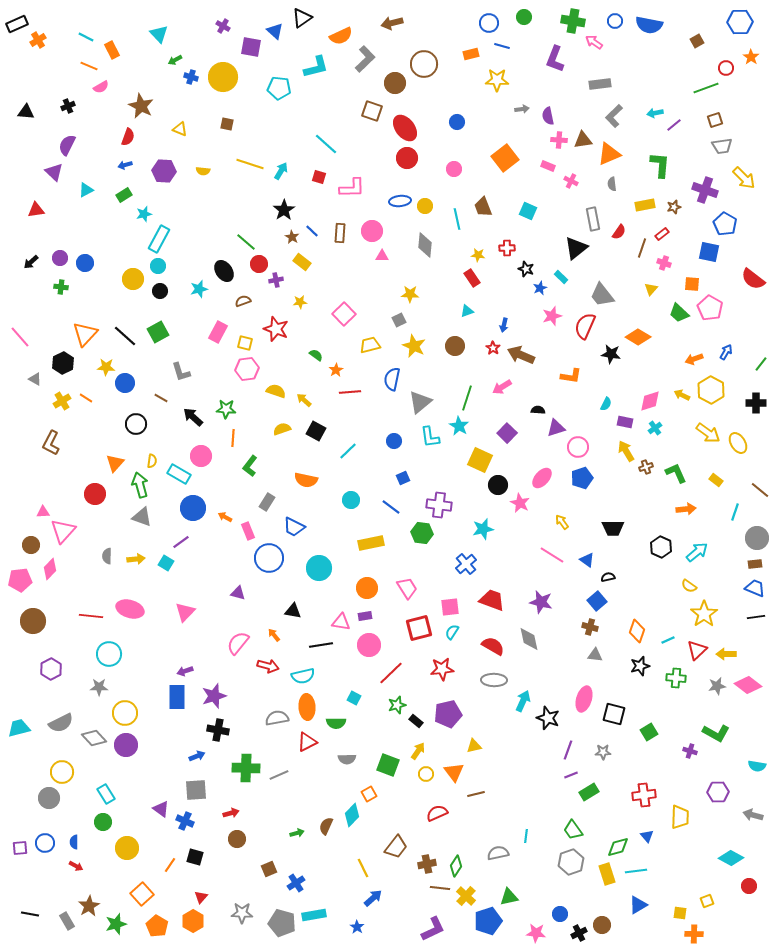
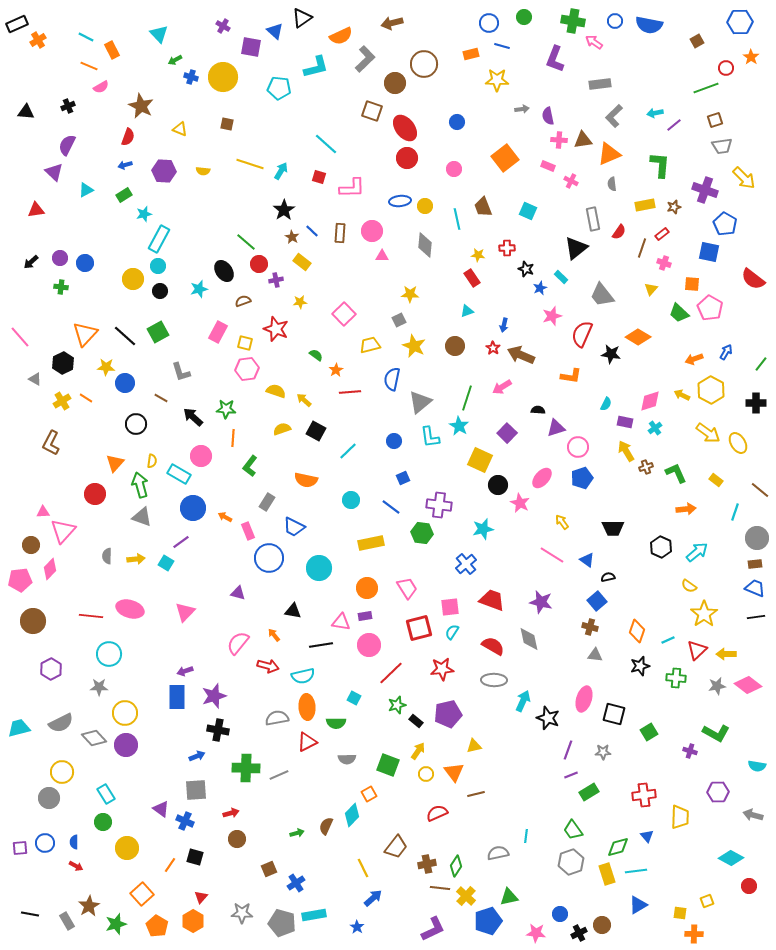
red semicircle at (585, 326): moved 3 px left, 8 px down
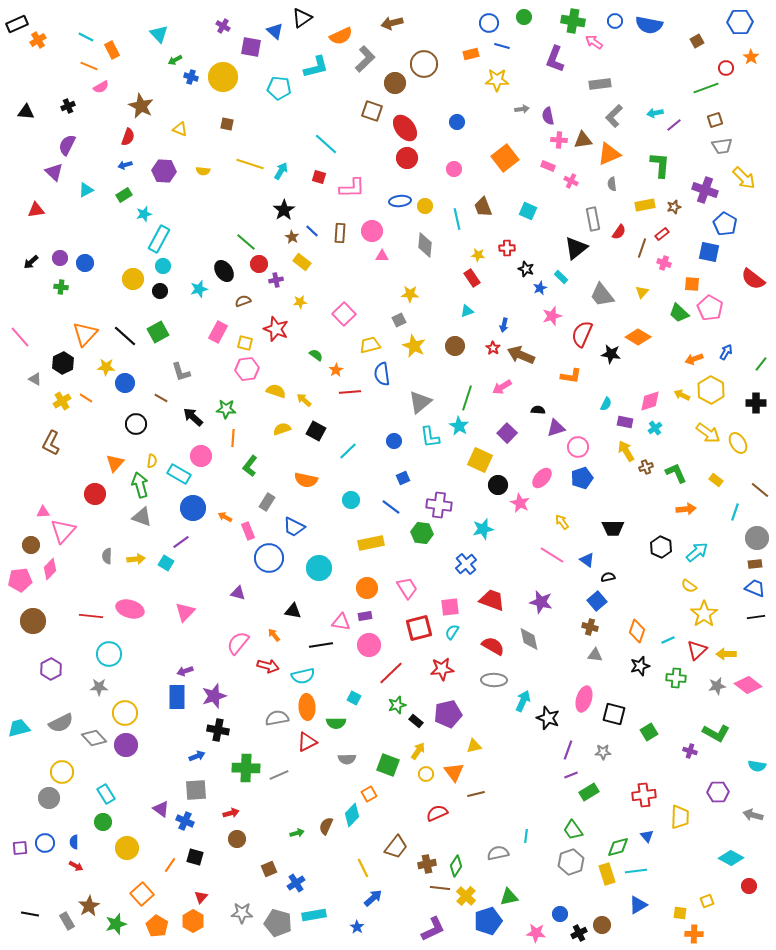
cyan circle at (158, 266): moved 5 px right
yellow triangle at (651, 289): moved 9 px left, 3 px down
blue semicircle at (392, 379): moved 10 px left, 5 px up; rotated 20 degrees counterclockwise
gray pentagon at (282, 923): moved 4 px left
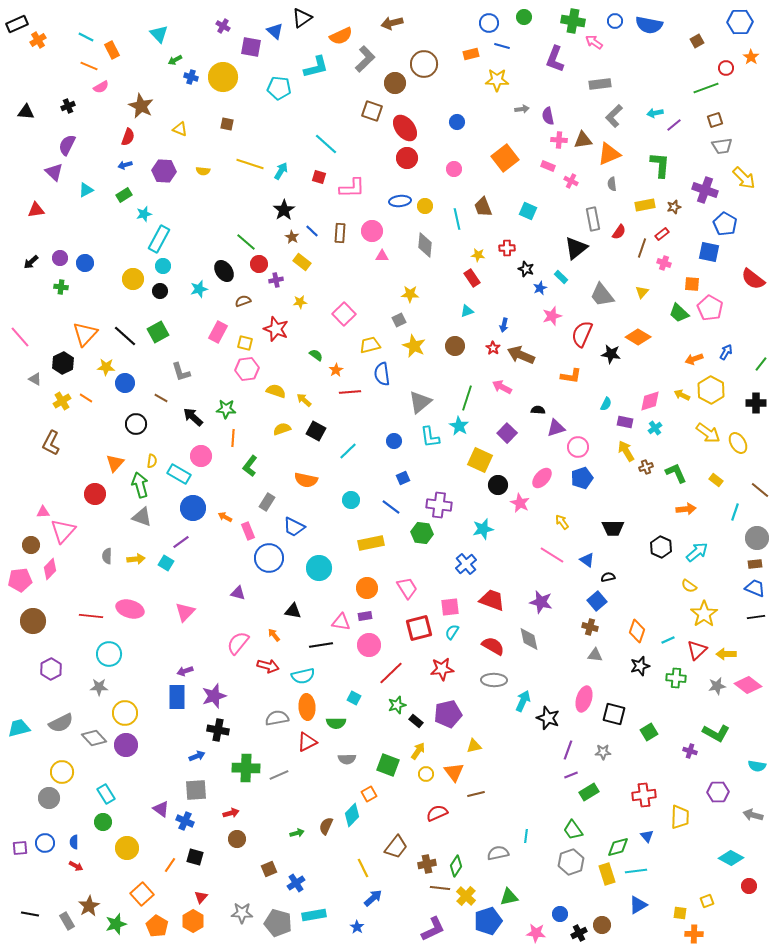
pink arrow at (502, 387): rotated 60 degrees clockwise
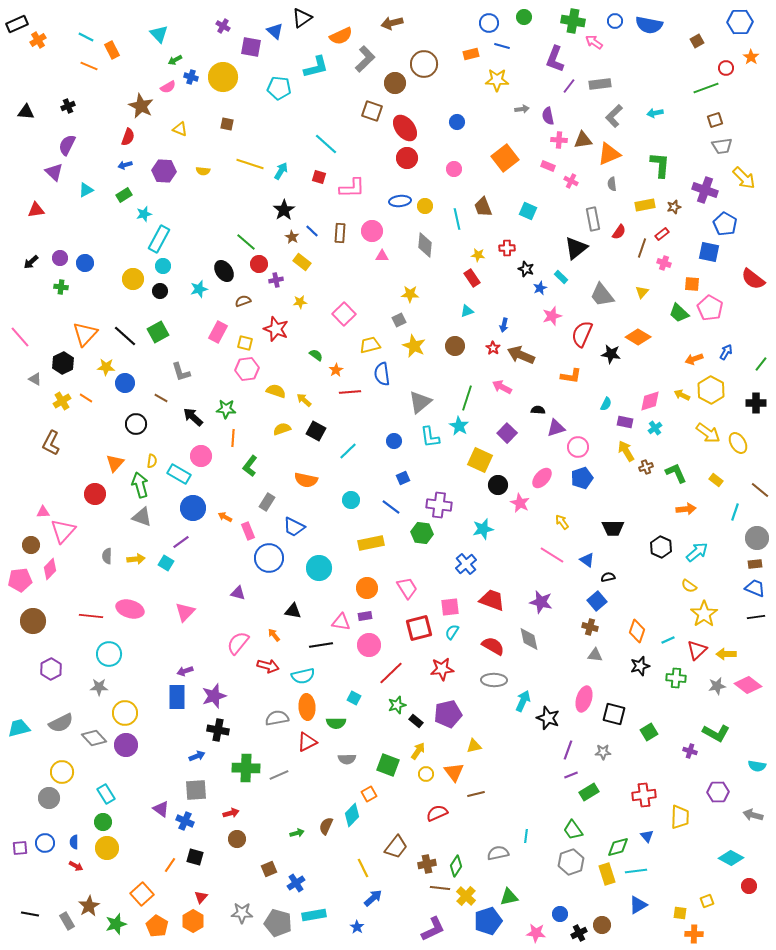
pink semicircle at (101, 87): moved 67 px right
purple line at (674, 125): moved 105 px left, 39 px up; rotated 14 degrees counterclockwise
yellow circle at (127, 848): moved 20 px left
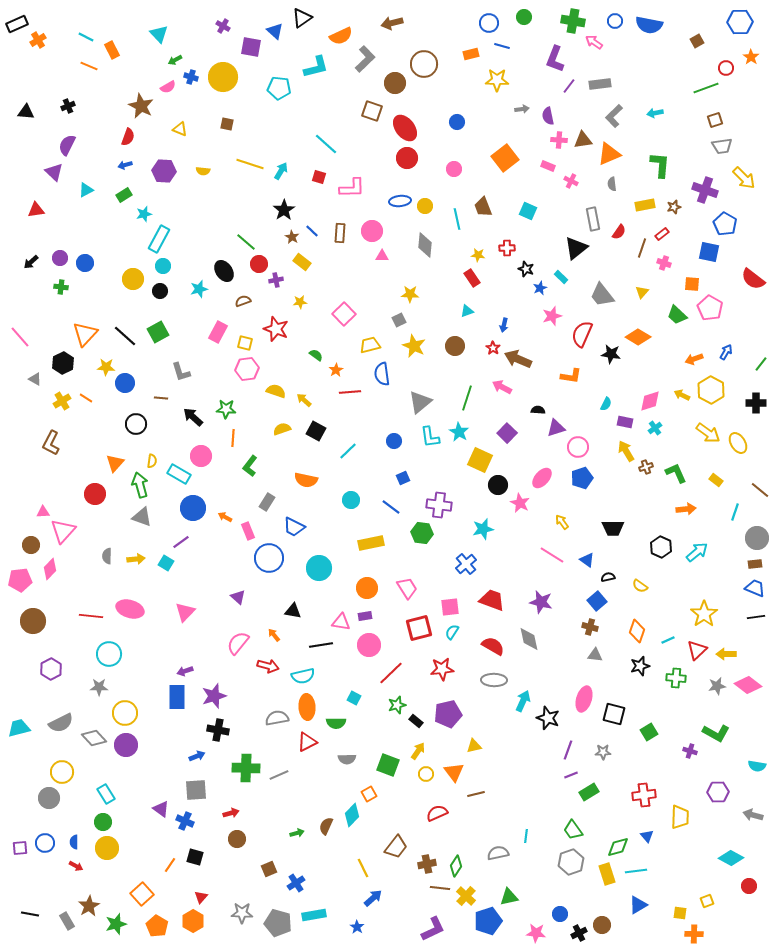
green trapezoid at (679, 313): moved 2 px left, 2 px down
brown arrow at (521, 355): moved 3 px left, 4 px down
brown line at (161, 398): rotated 24 degrees counterclockwise
cyan star at (459, 426): moved 6 px down
yellow semicircle at (689, 586): moved 49 px left
purple triangle at (238, 593): moved 4 px down; rotated 28 degrees clockwise
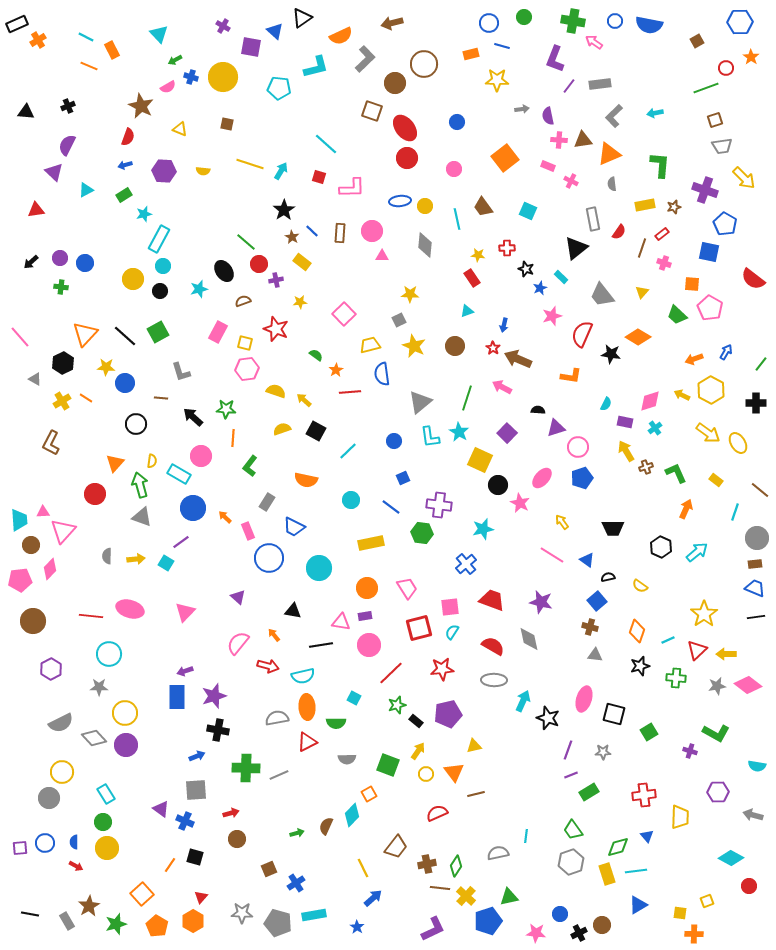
brown trapezoid at (483, 207): rotated 15 degrees counterclockwise
orange arrow at (686, 509): rotated 60 degrees counterclockwise
orange arrow at (225, 517): rotated 16 degrees clockwise
cyan trapezoid at (19, 728): moved 208 px up; rotated 100 degrees clockwise
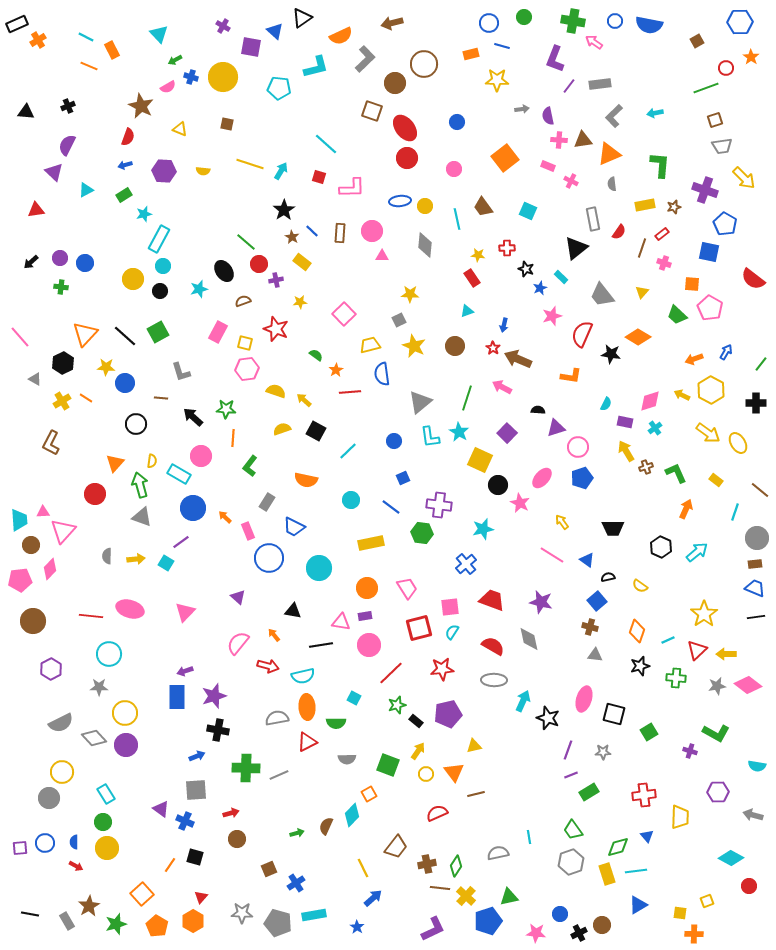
cyan line at (526, 836): moved 3 px right, 1 px down; rotated 16 degrees counterclockwise
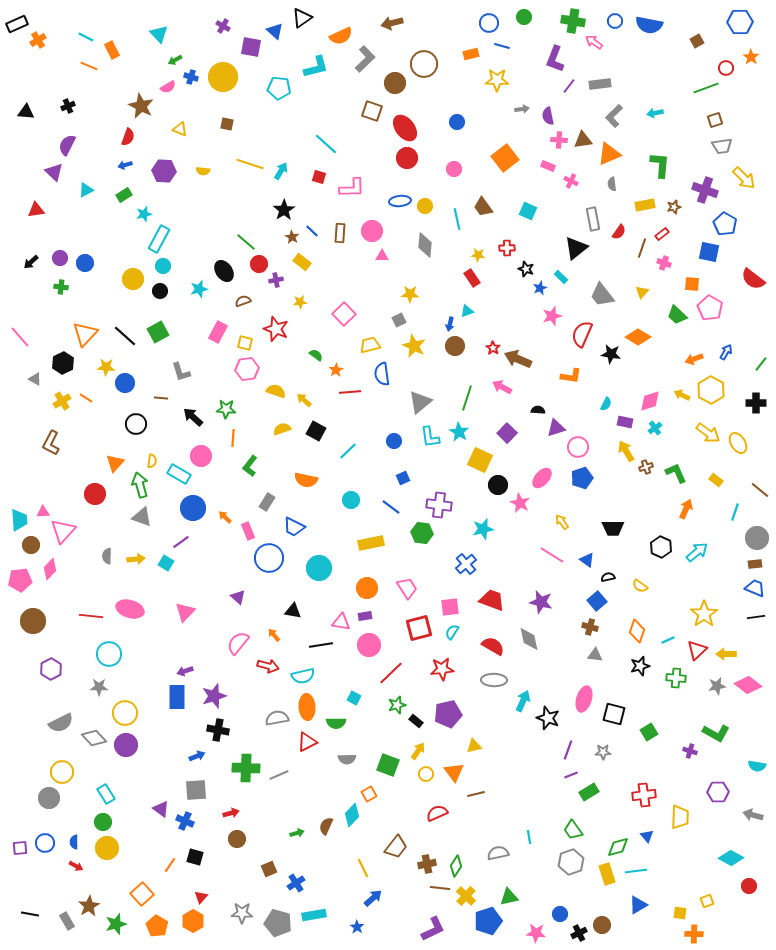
blue arrow at (504, 325): moved 54 px left, 1 px up
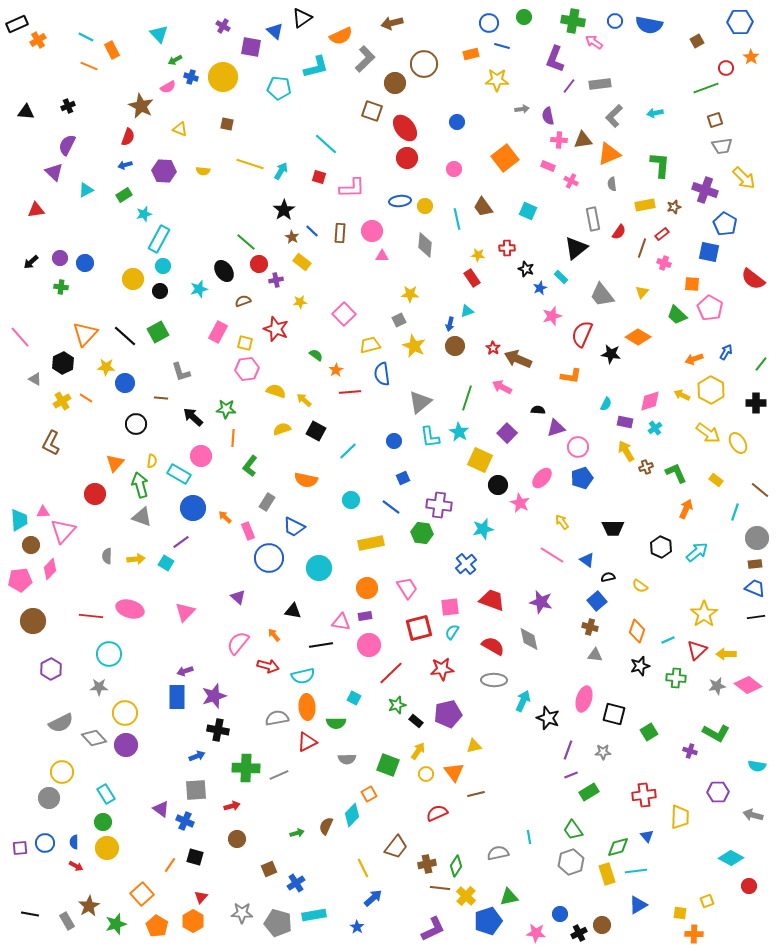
red arrow at (231, 813): moved 1 px right, 7 px up
